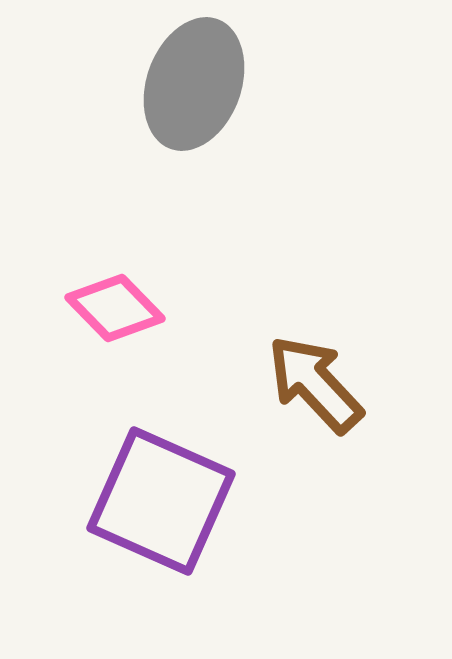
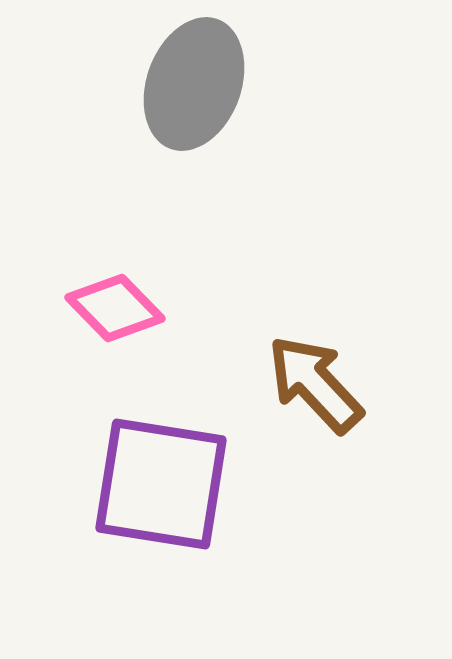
purple square: moved 17 px up; rotated 15 degrees counterclockwise
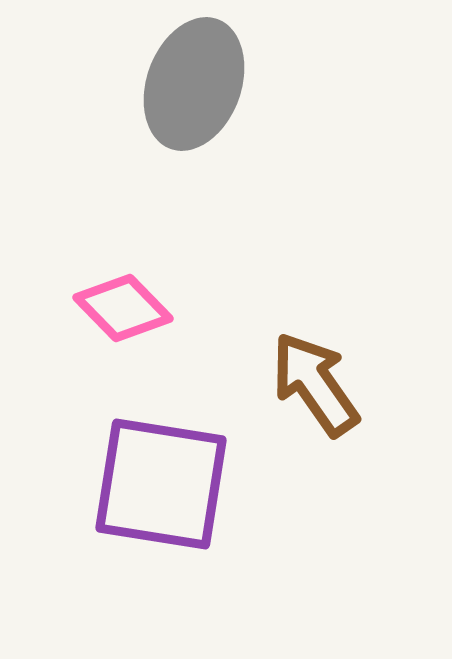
pink diamond: moved 8 px right
brown arrow: rotated 8 degrees clockwise
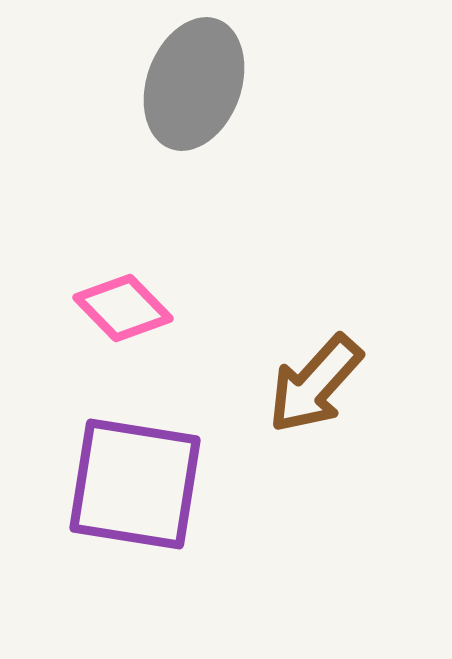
brown arrow: rotated 103 degrees counterclockwise
purple square: moved 26 px left
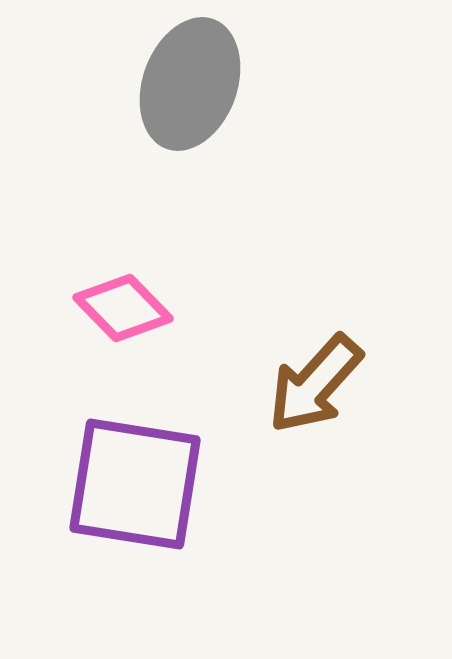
gray ellipse: moved 4 px left
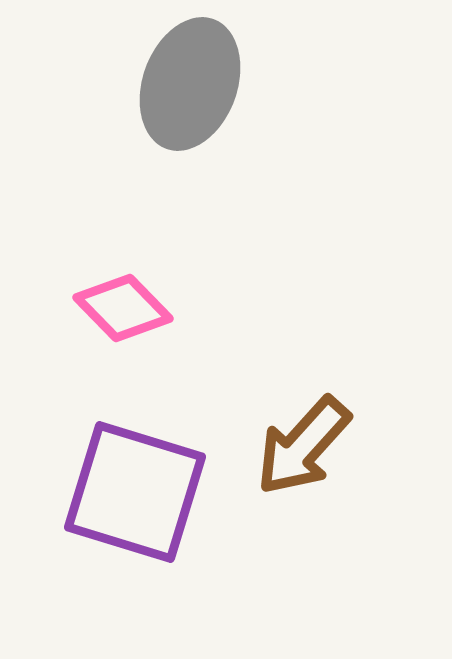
brown arrow: moved 12 px left, 62 px down
purple square: moved 8 px down; rotated 8 degrees clockwise
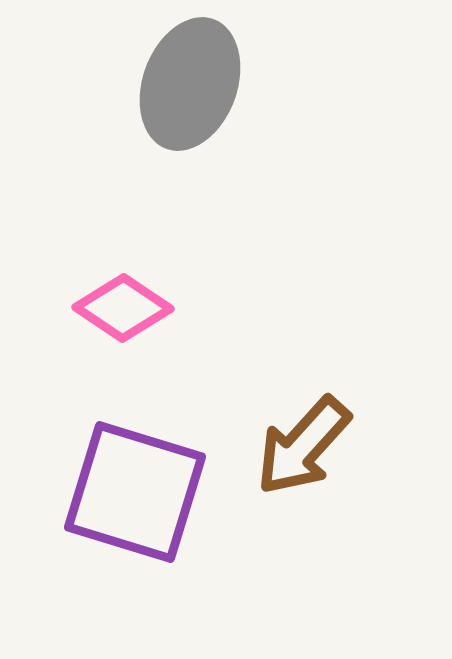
pink diamond: rotated 12 degrees counterclockwise
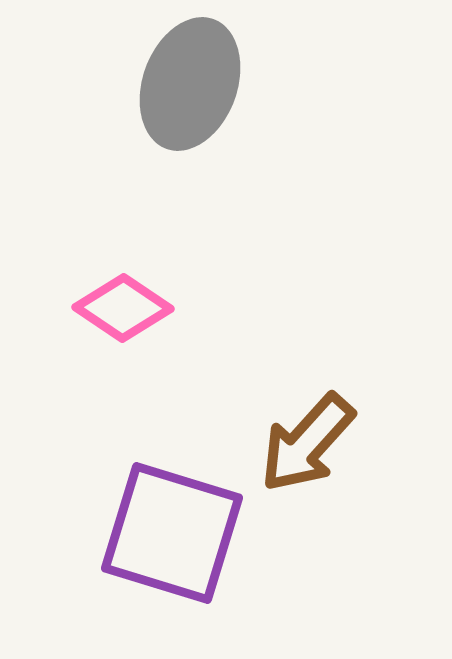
brown arrow: moved 4 px right, 3 px up
purple square: moved 37 px right, 41 px down
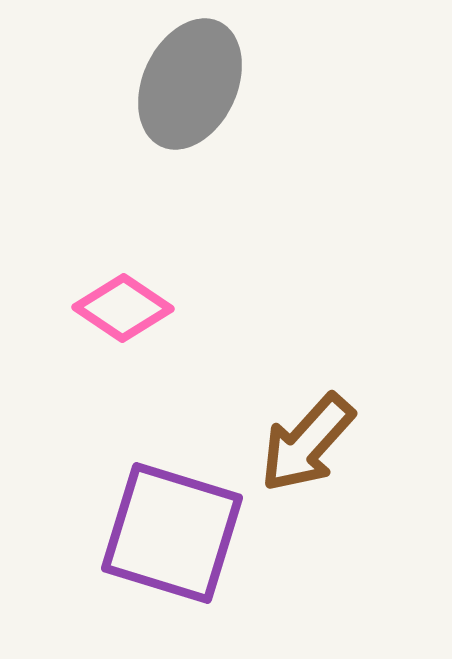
gray ellipse: rotated 5 degrees clockwise
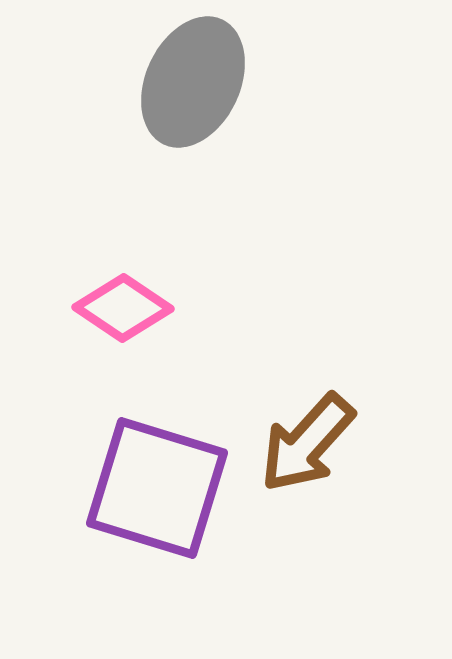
gray ellipse: moved 3 px right, 2 px up
purple square: moved 15 px left, 45 px up
